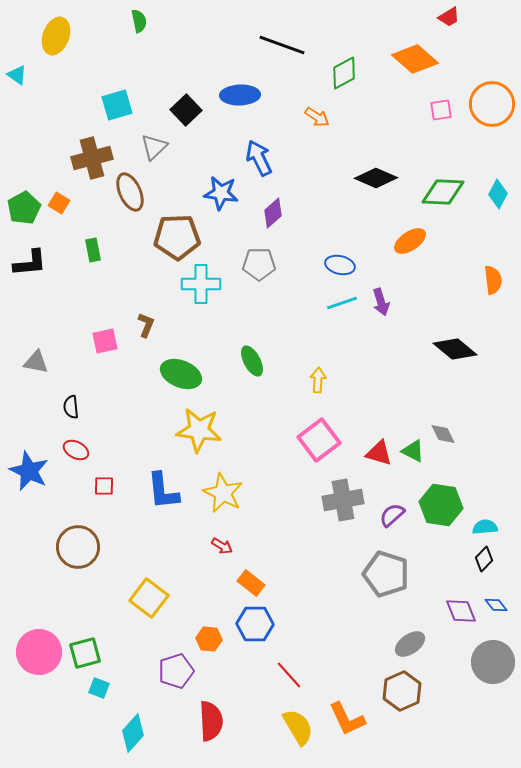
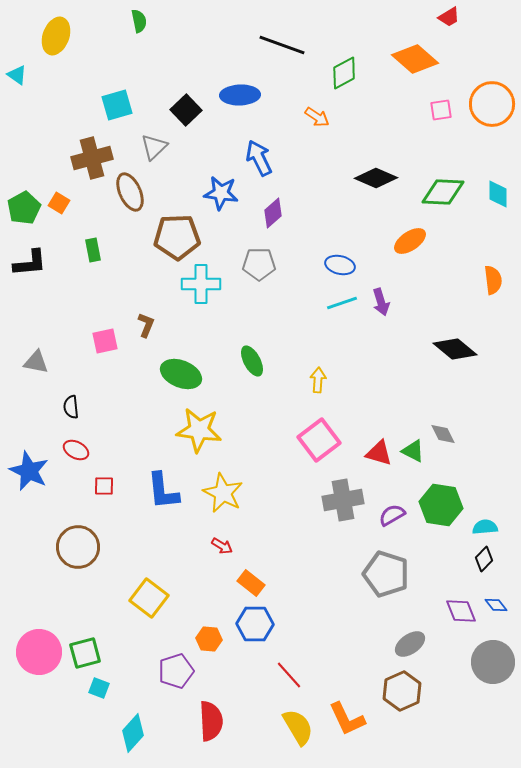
cyan diamond at (498, 194): rotated 28 degrees counterclockwise
purple semicircle at (392, 515): rotated 12 degrees clockwise
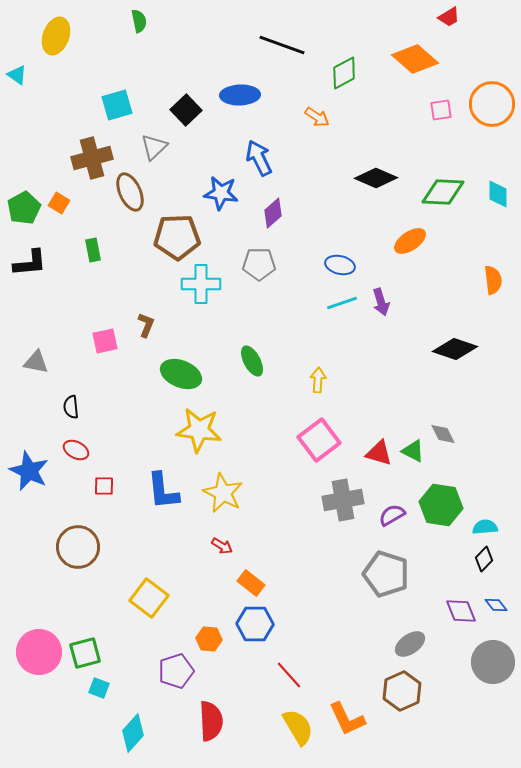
black diamond at (455, 349): rotated 21 degrees counterclockwise
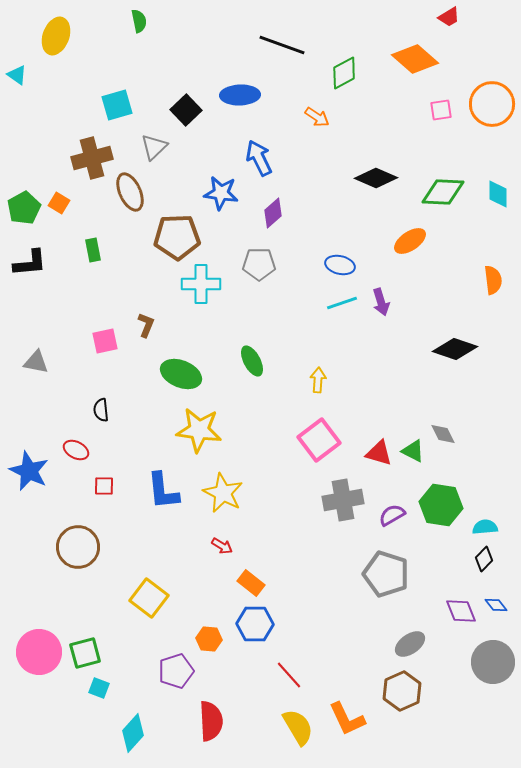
black semicircle at (71, 407): moved 30 px right, 3 px down
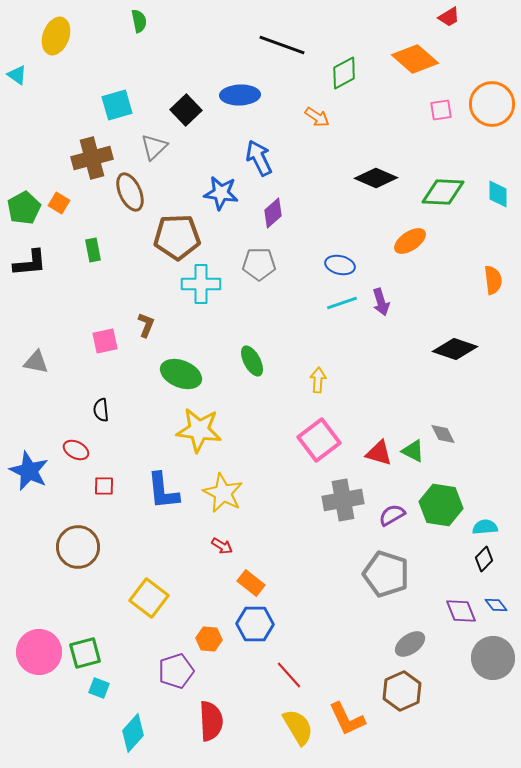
gray circle at (493, 662): moved 4 px up
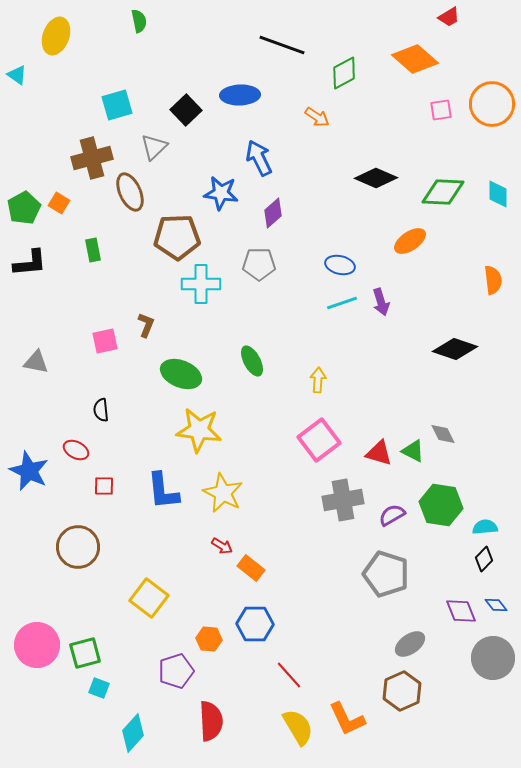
orange rectangle at (251, 583): moved 15 px up
pink circle at (39, 652): moved 2 px left, 7 px up
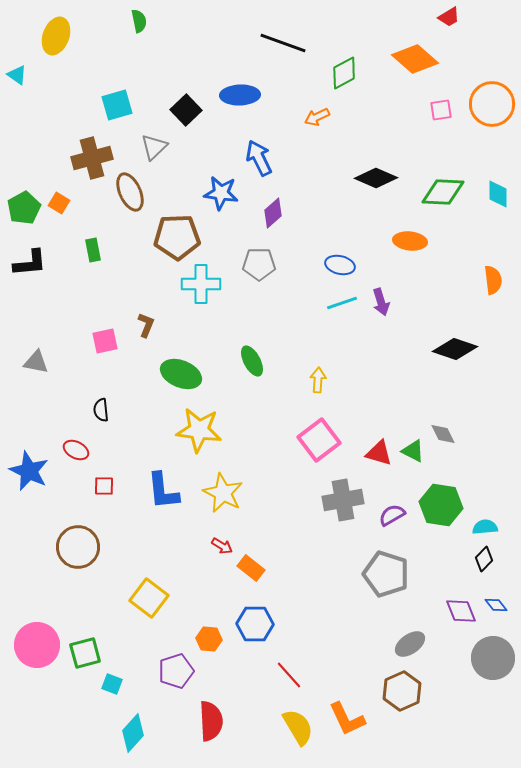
black line at (282, 45): moved 1 px right, 2 px up
orange arrow at (317, 117): rotated 120 degrees clockwise
orange ellipse at (410, 241): rotated 40 degrees clockwise
cyan square at (99, 688): moved 13 px right, 4 px up
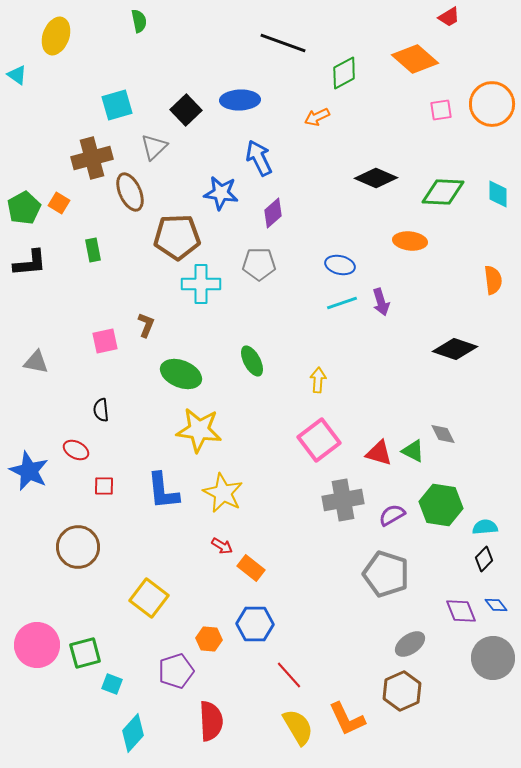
blue ellipse at (240, 95): moved 5 px down
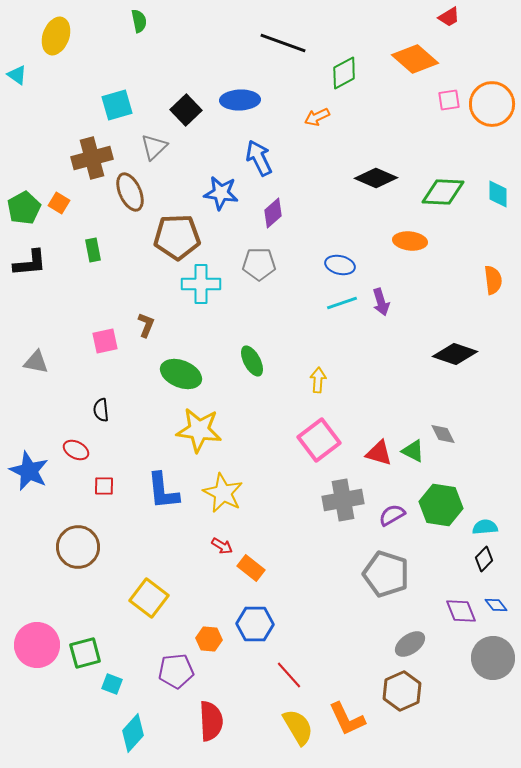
pink square at (441, 110): moved 8 px right, 10 px up
black diamond at (455, 349): moved 5 px down
purple pentagon at (176, 671): rotated 12 degrees clockwise
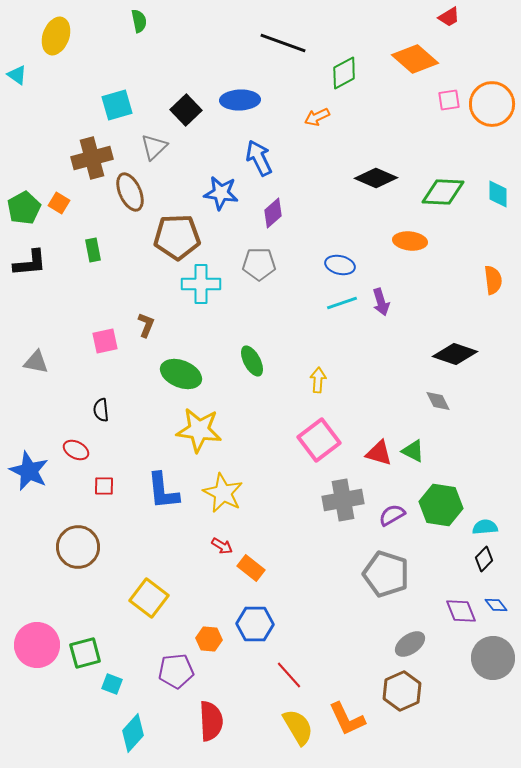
gray diamond at (443, 434): moved 5 px left, 33 px up
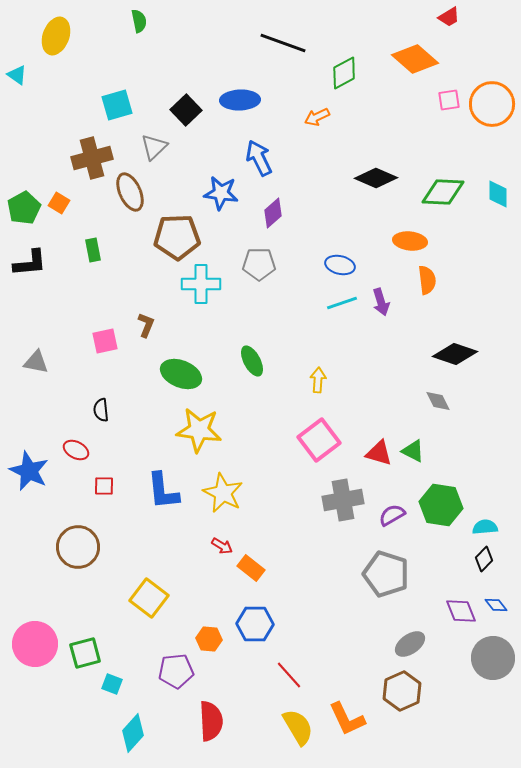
orange semicircle at (493, 280): moved 66 px left
pink circle at (37, 645): moved 2 px left, 1 px up
